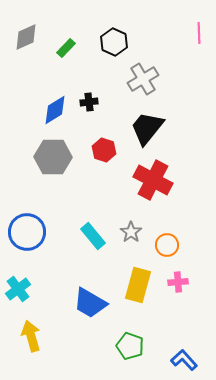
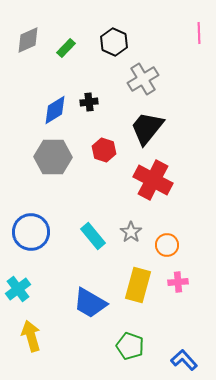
gray diamond: moved 2 px right, 3 px down
blue circle: moved 4 px right
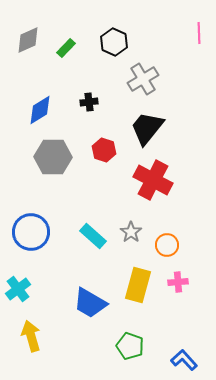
blue diamond: moved 15 px left
cyan rectangle: rotated 8 degrees counterclockwise
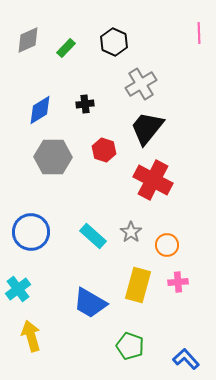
gray cross: moved 2 px left, 5 px down
black cross: moved 4 px left, 2 px down
blue L-shape: moved 2 px right, 1 px up
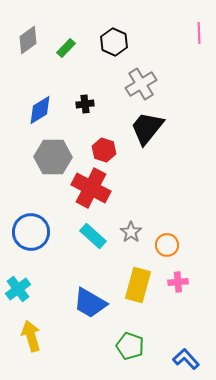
gray diamond: rotated 12 degrees counterclockwise
red cross: moved 62 px left, 8 px down
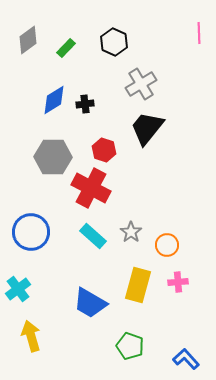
blue diamond: moved 14 px right, 10 px up
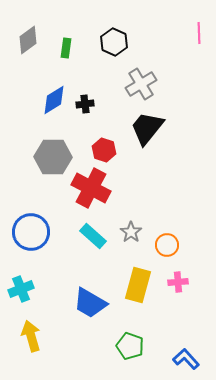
green rectangle: rotated 36 degrees counterclockwise
cyan cross: moved 3 px right; rotated 15 degrees clockwise
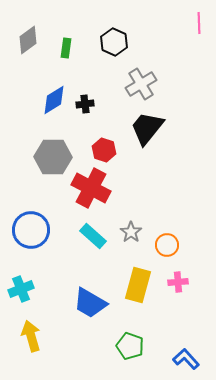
pink line: moved 10 px up
blue circle: moved 2 px up
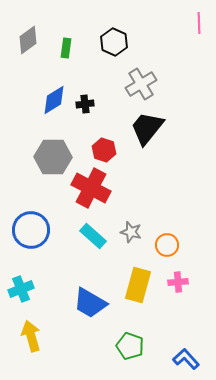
gray star: rotated 20 degrees counterclockwise
